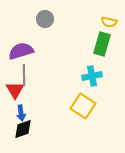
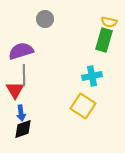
green rectangle: moved 2 px right, 4 px up
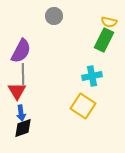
gray circle: moved 9 px right, 3 px up
green rectangle: rotated 10 degrees clockwise
purple semicircle: rotated 135 degrees clockwise
gray line: moved 1 px left, 1 px up
red triangle: moved 2 px right, 1 px down
black diamond: moved 1 px up
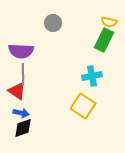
gray circle: moved 1 px left, 7 px down
purple semicircle: rotated 65 degrees clockwise
red triangle: rotated 24 degrees counterclockwise
blue arrow: rotated 70 degrees counterclockwise
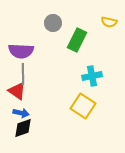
green rectangle: moved 27 px left
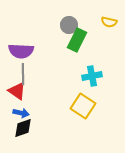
gray circle: moved 16 px right, 2 px down
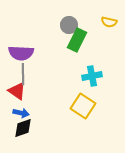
purple semicircle: moved 2 px down
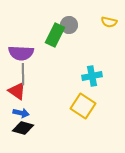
green rectangle: moved 22 px left, 5 px up
black diamond: rotated 35 degrees clockwise
